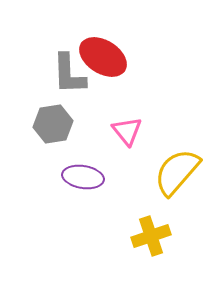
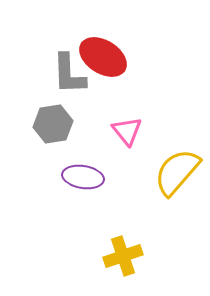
yellow cross: moved 28 px left, 20 px down
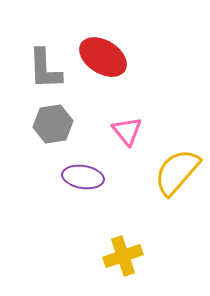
gray L-shape: moved 24 px left, 5 px up
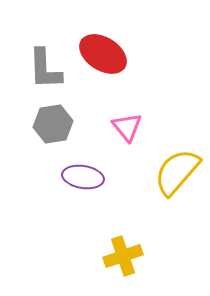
red ellipse: moved 3 px up
pink triangle: moved 4 px up
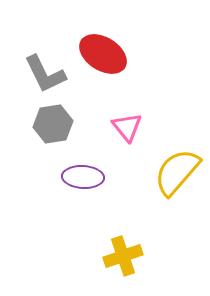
gray L-shape: moved 5 px down; rotated 24 degrees counterclockwise
purple ellipse: rotated 6 degrees counterclockwise
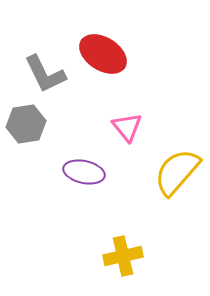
gray hexagon: moved 27 px left
purple ellipse: moved 1 px right, 5 px up; rotated 9 degrees clockwise
yellow cross: rotated 6 degrees clockwise
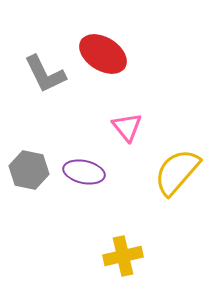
gray hexagon: moved 3 px right, 46 px down; rotated 21 degrees clockwise
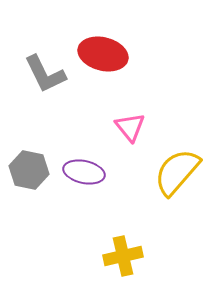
red ellipse: rotated 18 degrees counterclockwise
pink triangle: moved 3 px right
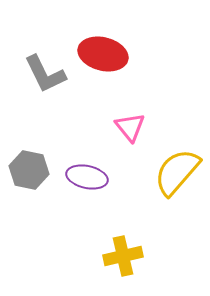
purple ellipse: moved 3 px right, 5 px down
